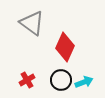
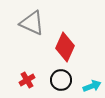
gray triangle: rotated 12 degrees counterclockwise
cyan arrow: moved 8 px right, 4 px down
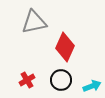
gray triangle: moved 2 px right, 1 px up; rotated 36 degrees counterclockwise
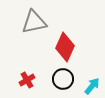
black circle: moved 2 px right, 1 px up
cyan arrow: rotated 30 degrees counterclockwise
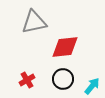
red diamond: rotated 60 degrees clockwise
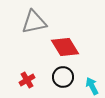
red diamond: rotated 64 degrees clockwise
black circle: moved 2 px up
cyan arrow: rotated 66 degrees counterclockwise
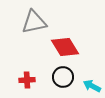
red cross: rotated 28 degrees clockwise
cyan arrow: rotated 36 degrees counterclockwise
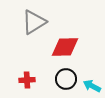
gray triangle: rotated 20 degrees counterclockwise
red diamond: rotated 60 degrees counterclockwise
black circle: moved 3 px right, 2 px down
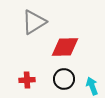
black circle: moved 2 px left
cyan arrow: rotated 42 degrees clockwise
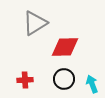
gray triangle: moved 1 px right, 1 px down
red cross: moved 2 px left
cyan arrow: moved 2 px up
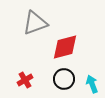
gray triangle: rotated 12 degrees clockwise
red diamond: rotated 12 degrees counterclockwise
red cross: rotated 28 degrees counterclockwise
